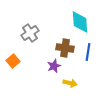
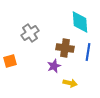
orange square: moved 3 px left; rotated 24 degrees clockwise
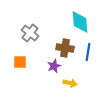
gray cross: rotated 18 degrees counterclockwise
orange square: moved 10 px right, 1 px down; rotated 16 degrees clockwise
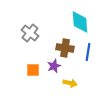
orange square: moved 13 px right, 8 px down
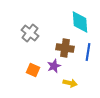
orange square: rotated 24 degrees clockwise
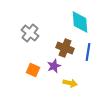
brown cross: rotated 12 degrees clockwise
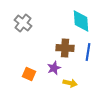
cyan diamond: moved 1 px right, 1 px up
gray cross: moved 7 px left, 10 px up
brown cross: rotated 18 degrees counterclockwise
purple star: moved 2 px down
orange square: moved 4 px left, 4 px down
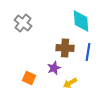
orange square: moved 4 px down
yellow arrow: rotated 136 degrees clockwise
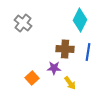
cyan diamond: moved 1 px left, 1 px up; rotated 30 degrees clockwise
brown cross: moved 1 px down
purple star: rotated 24 degrees clockwise
orange square: moved 3 px right; rotated 24 degrees clockwise
yellow arrow: rotated 96 degrees counterclockwise
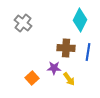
brown cross: moved 1 px right, 1 px up
yellow arrow: moved 1 px left, 4 px up
